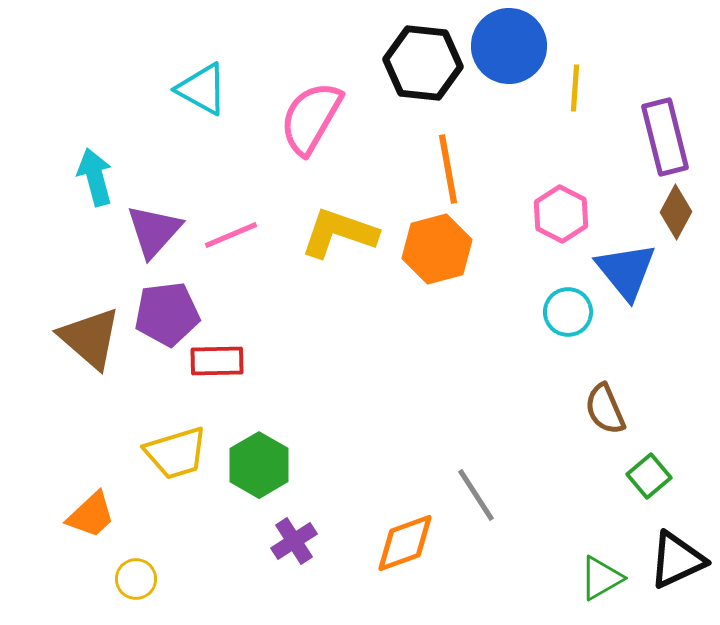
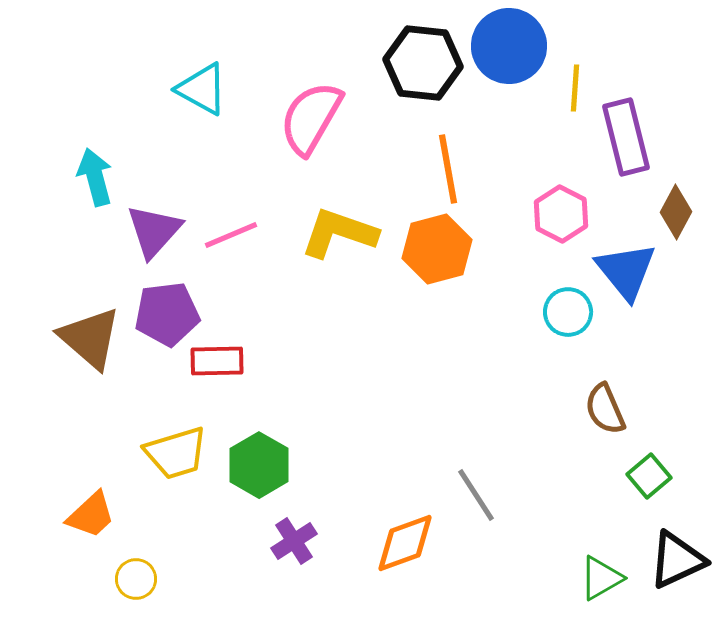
purple rectangle: moved 39 px left
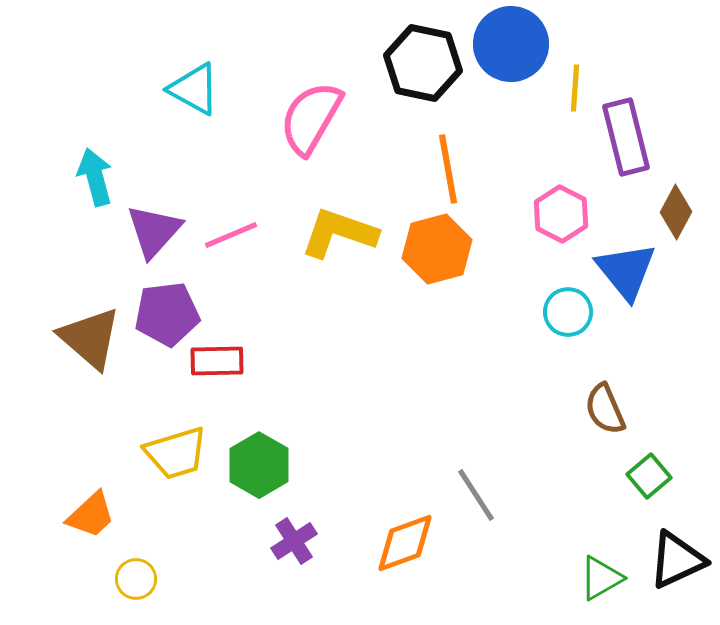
blue circle: moved 2 px right, 2 px up
black hexagon: rotated 6 degrees clockwise
cyan triangle: moved 8 px left
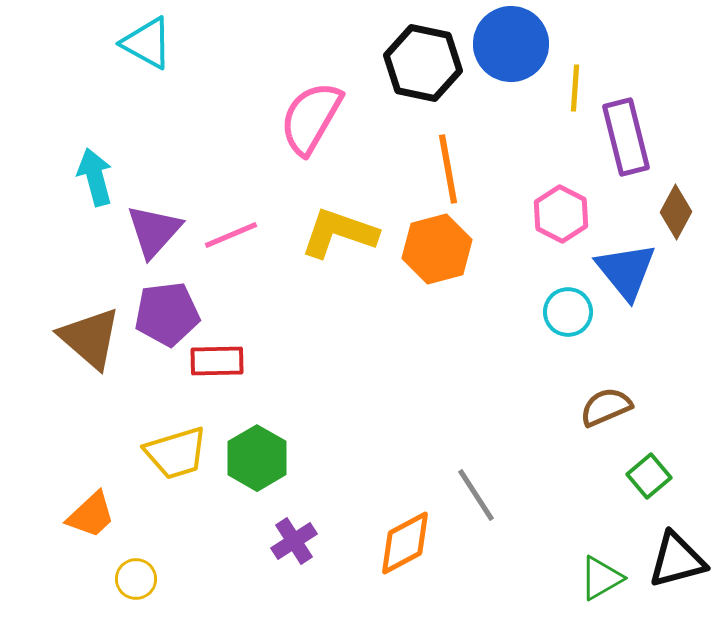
cyan triangle: moved 47 px left, 46 px up
brown semicircle: moved 1 px right, 2 px up; rotated 90 degrees clockwise
green hexagon: moved 2 px left, 7 px up
orange diamond: rotated 8 degrees counterclockwise
black triangle: rotated 10 degrees clockwise
